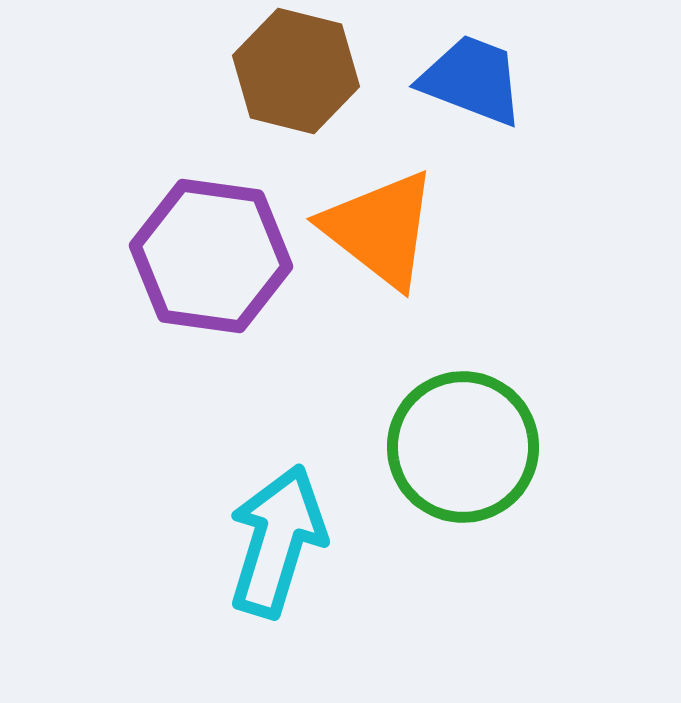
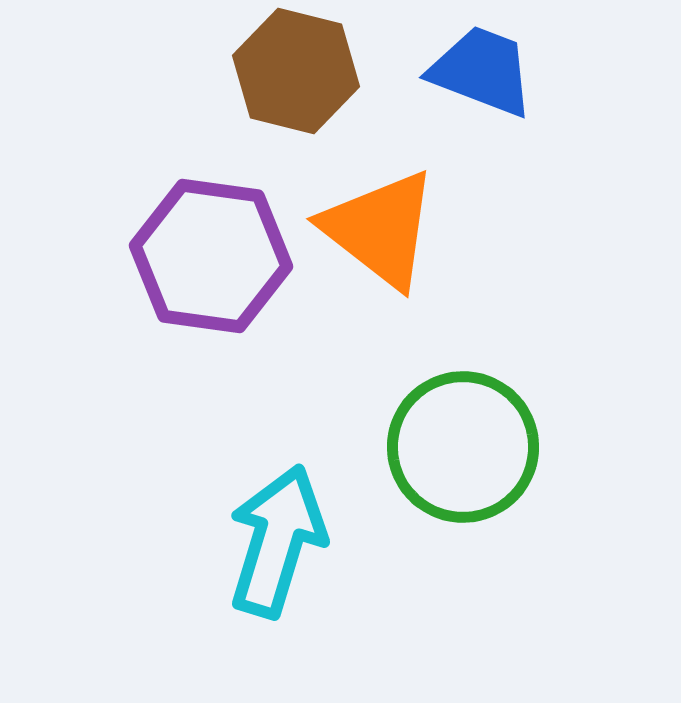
blue trapezoid: moved 10 px right, 9 px up
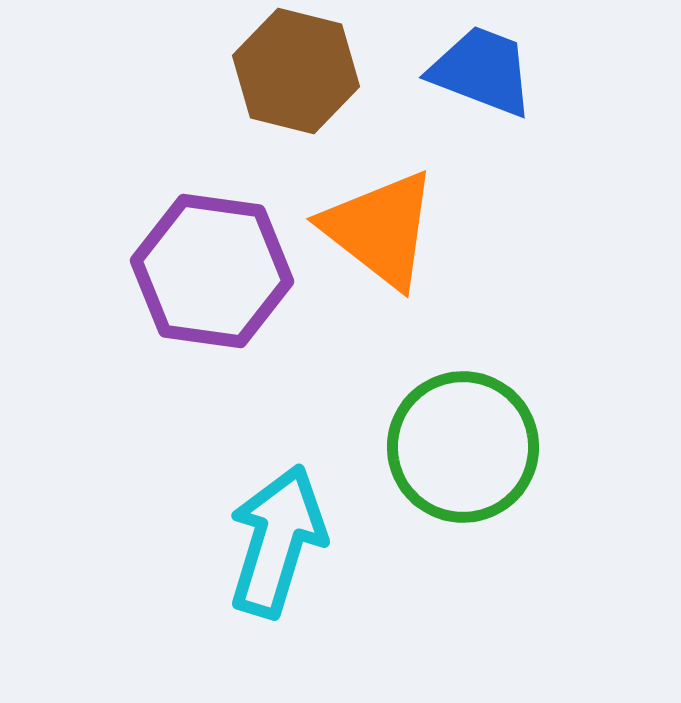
purple hexagon: moved 1 px right, 15 px down
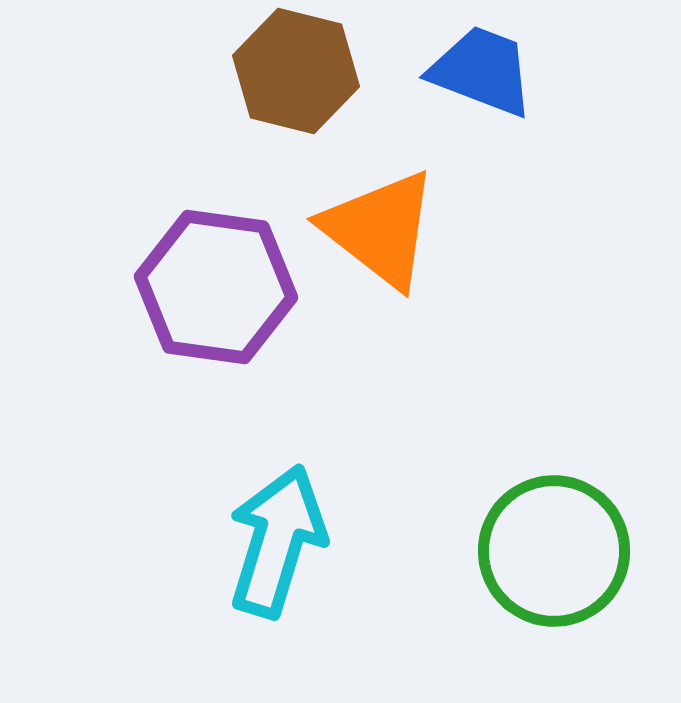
purple hexagon: moved 4 px right, 16 px down
green circle: moved 91 px right, 104 px down
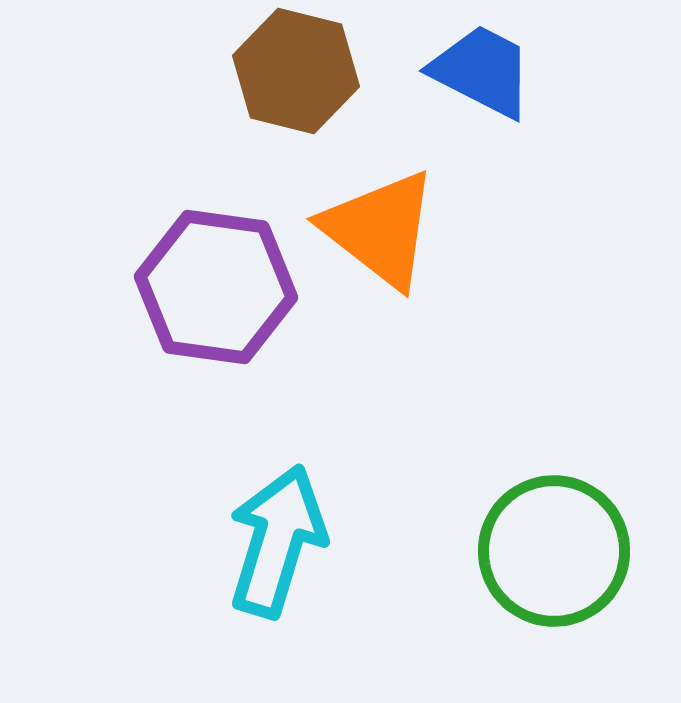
blue trapezoid: rotated 6 degrees clockwise
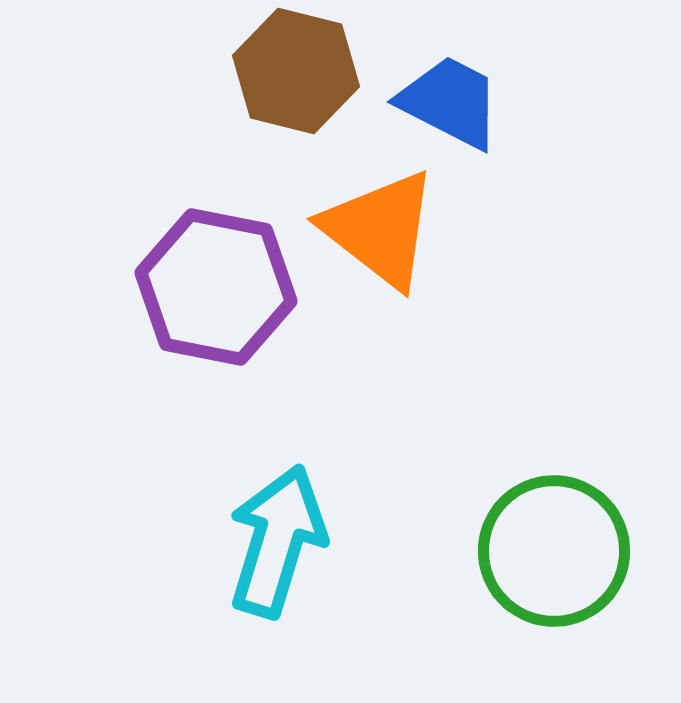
blue trapezoid: moved 32 px left, 31 px down
purple hexagon: rotated 3 degrees clockwise
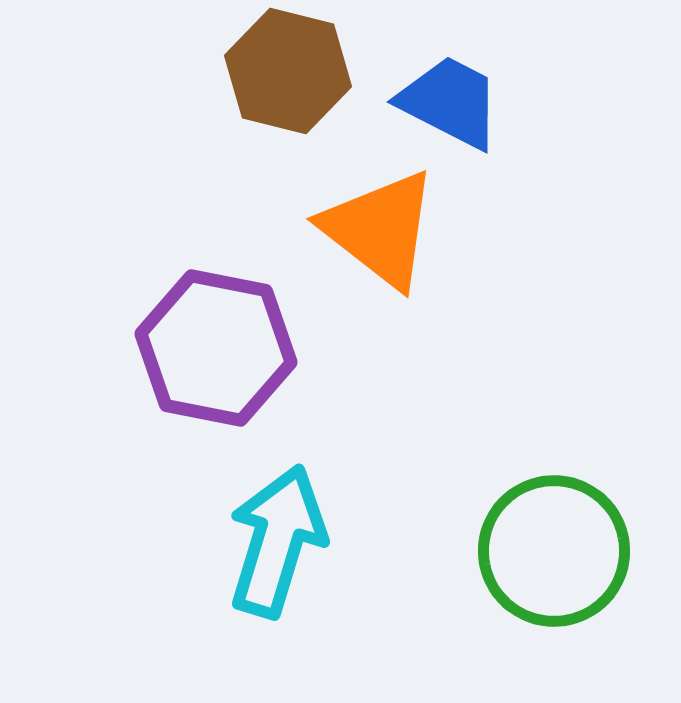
brown hexagon: moved 8 px left
purple hexagon: moved 61 px down
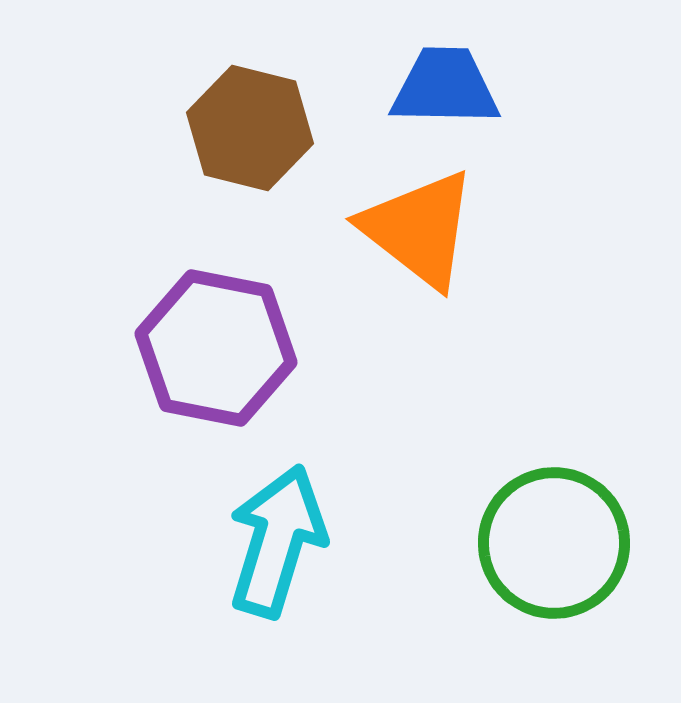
brown hexagon: moved 38 px left, 57 px down
blue trapezoid: moved 5 px left, 15 px up; rotated 26 degrees counterclockwise
orange triangle: moved 39 px right
green circle: moved 8 px up
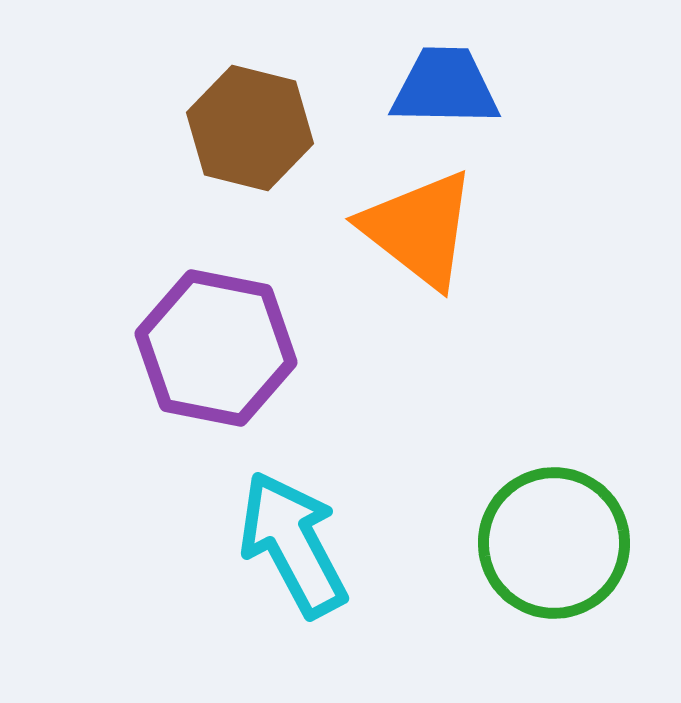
cyan arrow: moved 16 px right, 3 px down; rotated 45 degrees counterclockwise
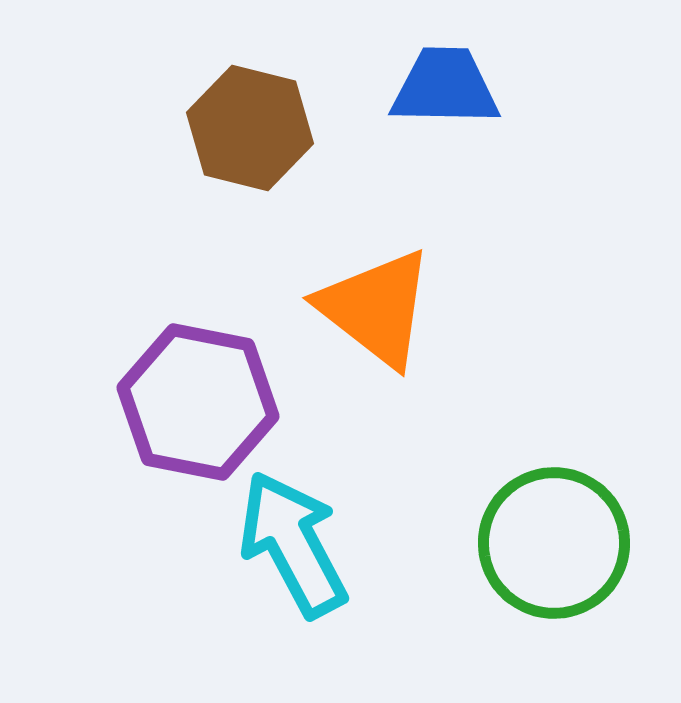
orange triangle: moved 43 px left, 79 px down
purple hexagon: moved 18 px left, 54 px down
